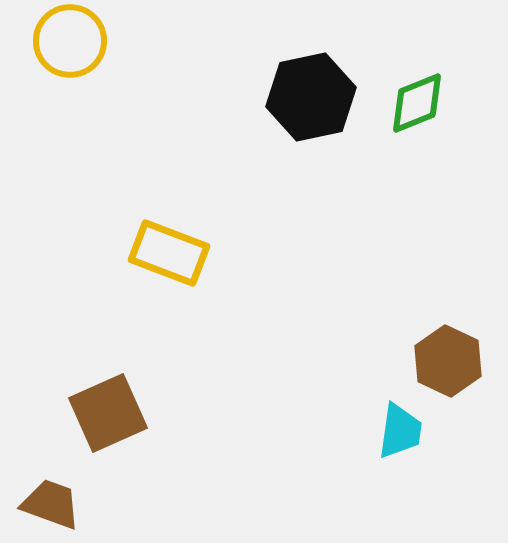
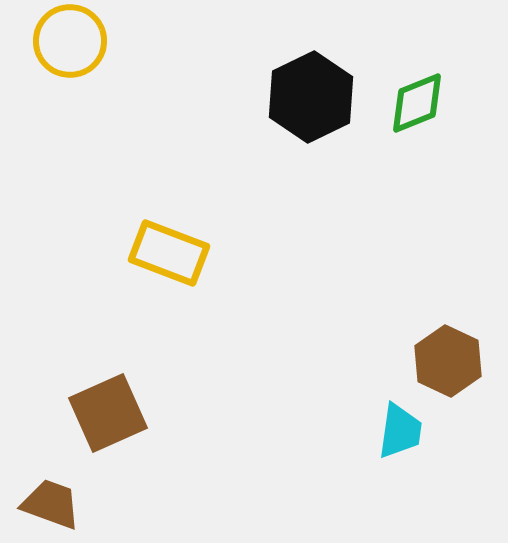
black hexagon: rotated 14 degrees counterclockwise
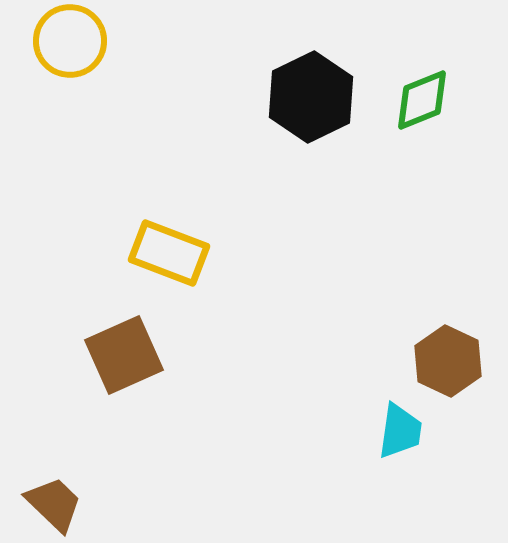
green diamond: moved 5 px right, 3 px up
brown square: moved 16 px right, 58 px up
brown trapezoid: moved 3 px right; rotated 24 degrees clockwise
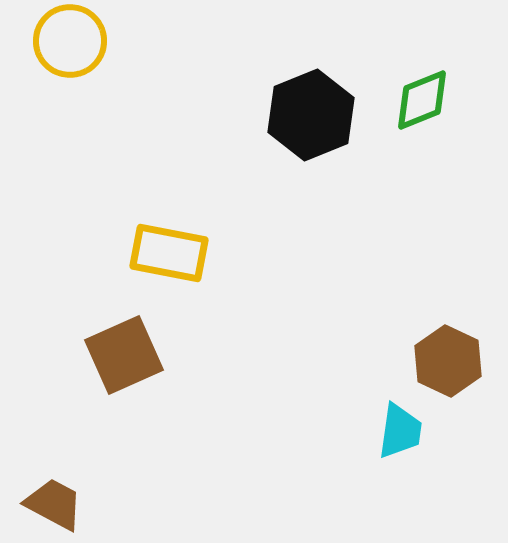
black hexagon: moved 18 px down; rotated 4 degrees clockwise
yellow rectangle: rotated 10 degrees counterclockwise
brown trapezoid: rotated 16 degrees counterclockwise
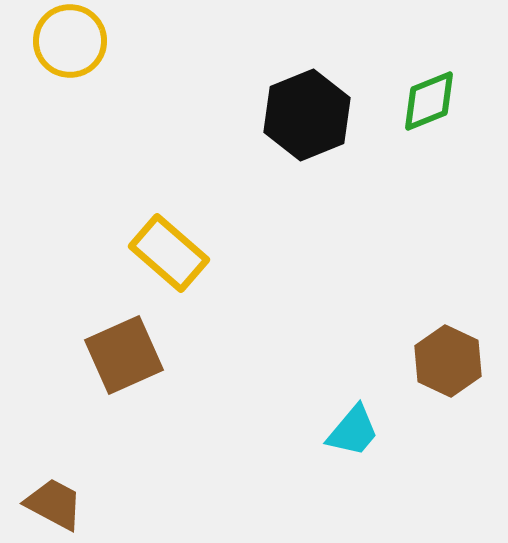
green diamond: moved 7 px right, 1 px down
black hexagon: moved 4 px left
yellow rectangle: rotated 30 degrees clockwise
cyan trapezoid: moved 47 px left; rotated 32 degrees clockwise
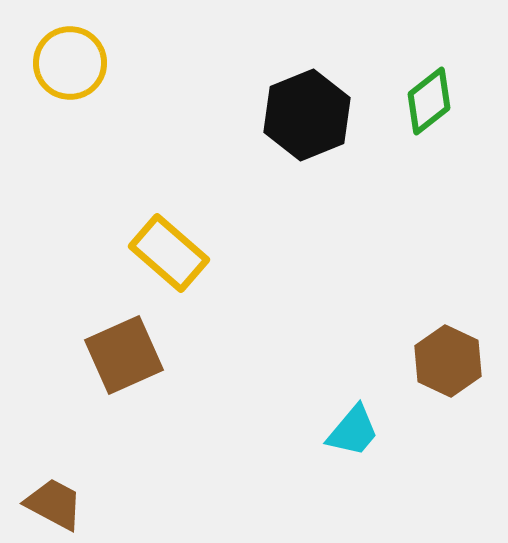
yellow circle: moved 22 px down
green diamond: rotated 16 degrees counterclockwise
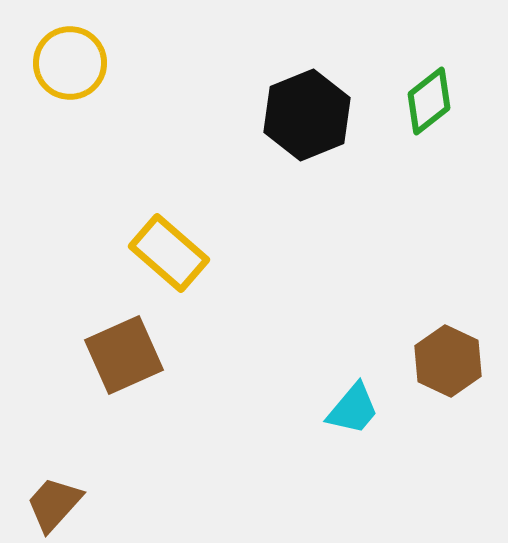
cyan trapezoid: moved 22 px up
brown trapezoid: rotated 76 degrees counterclockwise
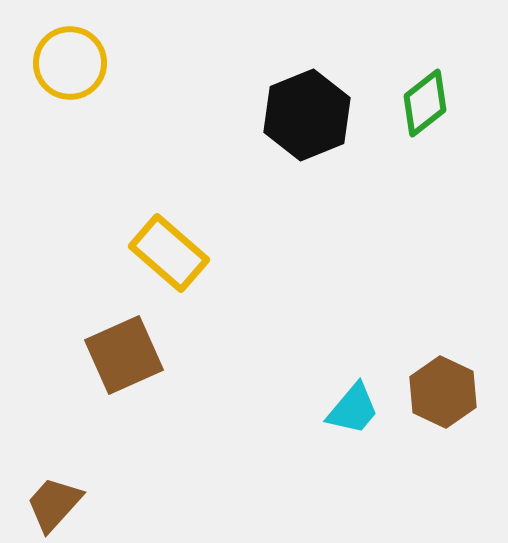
green diamond: moved 4 px left, 2 px down
brown hexagon: moved 5 px left, 31 px down
